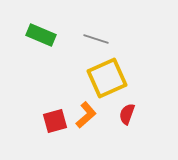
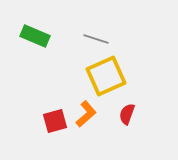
green rectangle: moved 6 px left, 1 px down
yellow square: moved 1 px left, 2 px up
orange L-shape: moved 1 px up
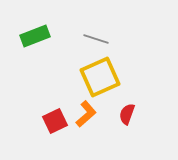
green rectangle: rotated 44 degrees counterclockwise
yellow square: moved 6 px left, 1 px down
red square: rotated 10 degrees counterclockwise
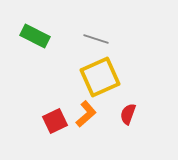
green rectangle: rotated 48 degrees clockwise
red semicircle: moved 1 px right
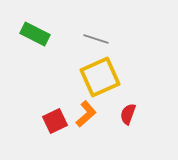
green rectangle: moved 2 px up
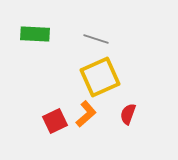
green rectangle: rotated 24 degrees counterclockwise
